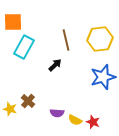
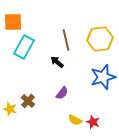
black arrow: moved 2 px right, 3 px up; rotated 96 degrees counterclockwise
purple semicircle: moved 5 px right, 20 px up; rotated 56 degrees counterclockwise
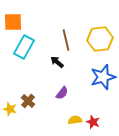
yellow semicircle: rotated 144 degrees clockwise
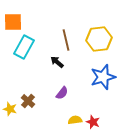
yellow hexagon: moved 1 px left
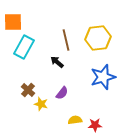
yellow hexagon: moved 1 px left, 1 px up
brown cross: moved 11 px up
yellow star: moved 31 px right, 5 px up
red star: moved 2 px right, 3 px down; rotated 24 degrees counterclockwise
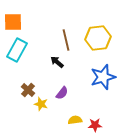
cyan rectangle: moved 7 px left, 3 px down
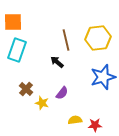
cyan rectangle: rotated 10 degrees counterclockwise
brown cross: moved 2 px left, 1 px up
yellow star: moved 1 px right, 1 px up
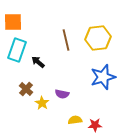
black arrow: moved 19 px left
purple semicircle: moved 1 px down; rotated 64 degrees clockwise
yellow star: rotated 16 degrees clockwise
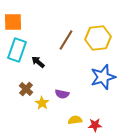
brown line: rotated 45 degrees clockwise
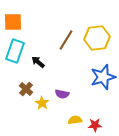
yellow hexagon: moved 1 px left
cyan rectangle: moved 2 px left, 1 px down
